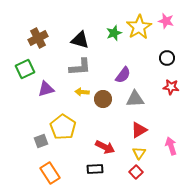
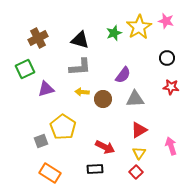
orange rectangle: rotated 25 degrees counterclockwise
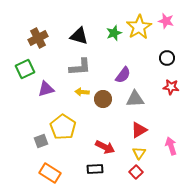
black triangle: moved 1 px left, 4 px up
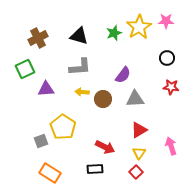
pink star: rotated 14 degrees counterclockwise
purple triangle: rotated 12 degrees clockwise
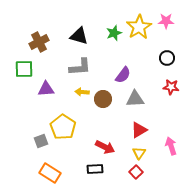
brown cross: moved 1 px right, 4 px down
green square: moved 1 px left; rotated 24 degrees clockwise
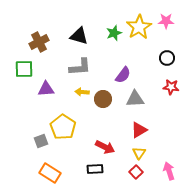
pink arrow: moved 2 px left, 25 px down
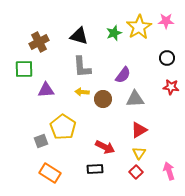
gray L-shape: moved 2 px right; rotated 90 degrees clockwise
purple triangle: moved 1 px down
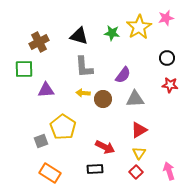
pink star: moved 3 px up; rotated 14 degrees counterclockwise
green star: moved 2 px left; rotated 28 degrees clockwise
gray L-shape: moved 2 px right
red star: moved 1 px left, 2 px up
yellow arrow: moved 1 px right, 1 px down
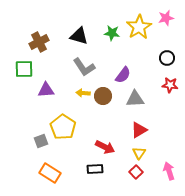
gray L-shape: rotated 30 degrees counterclockwise
brown circle: moved 3 px up
